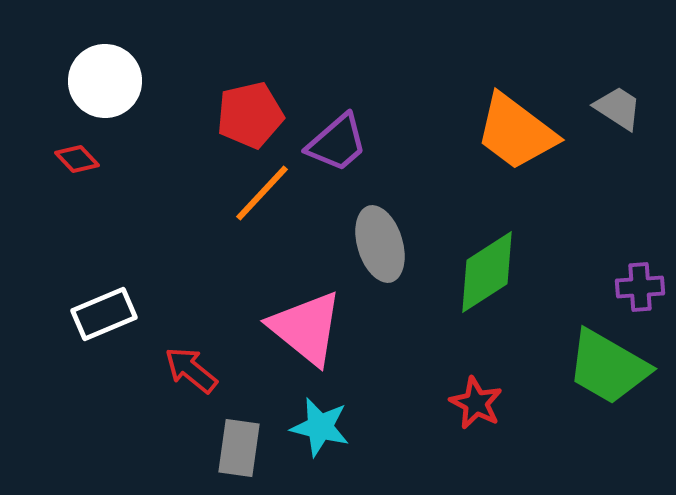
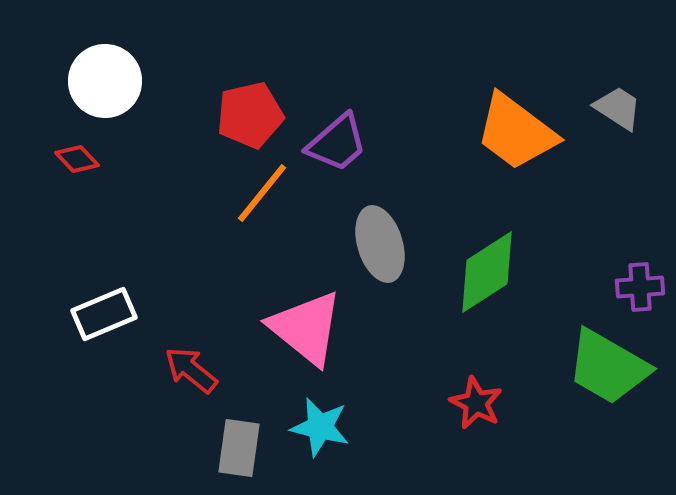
orange line: rotated 4 degrees counterclockwise
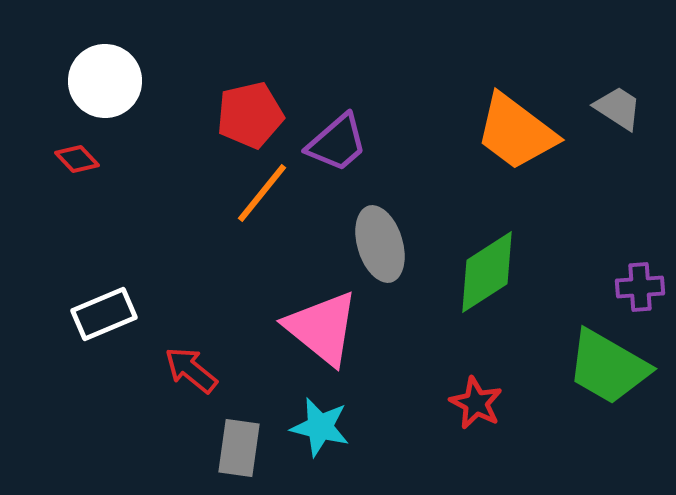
pink triangle: moved 16 px right
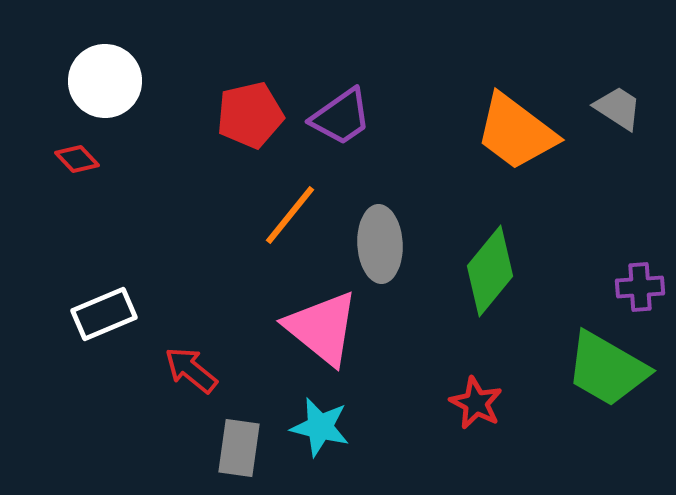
purple trapezoid: moved 4 px right, 26 px up; rotated 6 degrees clockwise
orange line: moved 28 px right, 22 px down
gray ellipse: rotated 14 degrees clockwise
green diamond: moved 3 px right, 1 px up; rotated 18 degrees counterclockwise
green trapezoid: moved 1 px left, 2 px down
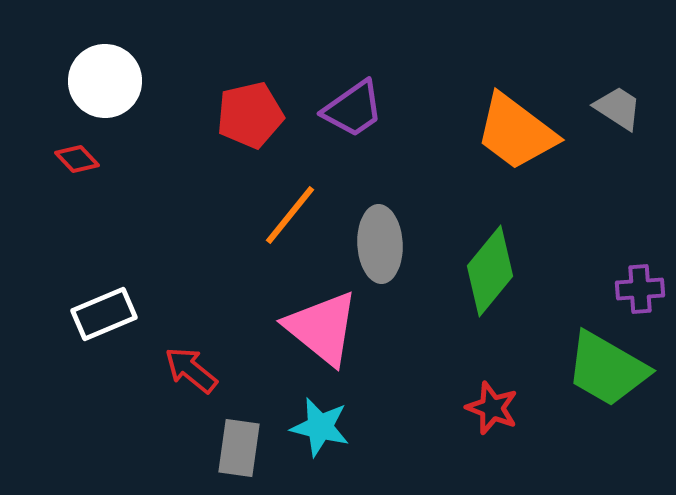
purple trapezoid: moved 12 px right, 8 px up
purple cross: moved 2 px down
red star: moved 16 px right, 5 px down; rotated 6 degrees counterclockwise
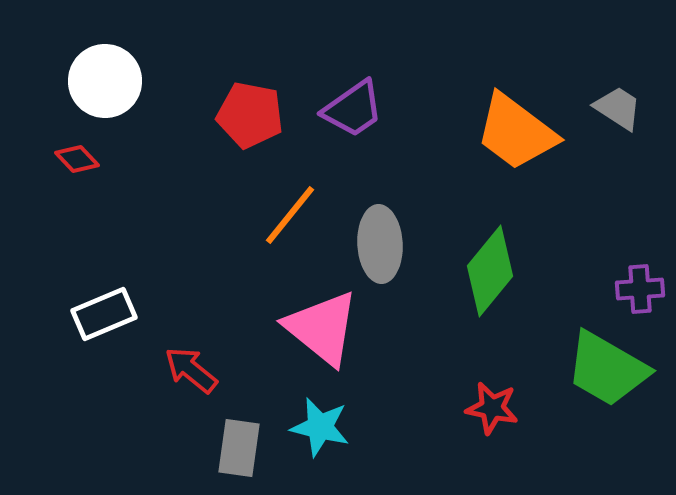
red pentagon: rotated 24 degrees clockwise
red star: rotated 10 degrees counterclockwise
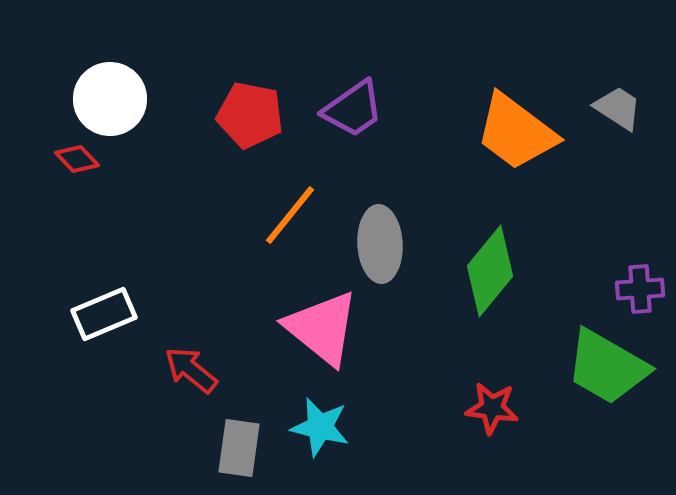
white circle: moved 5 px right, 18 px down
green trapezoid: moved 2 px up
red star: rotated 4 degrees counterclockwise
